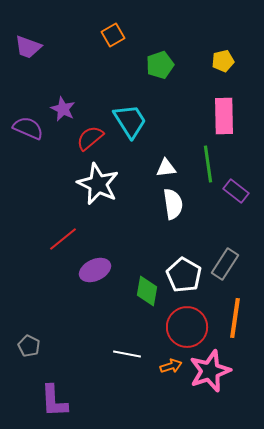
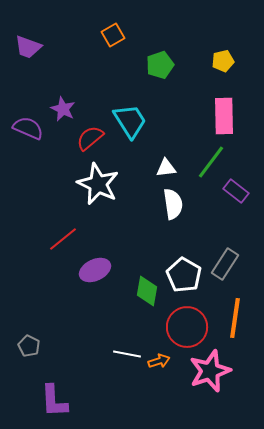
green line: moved 3 px right, 2 px up; rotated 45 degrees clockwise
orange arrow: moved 12 px left, 5 px up
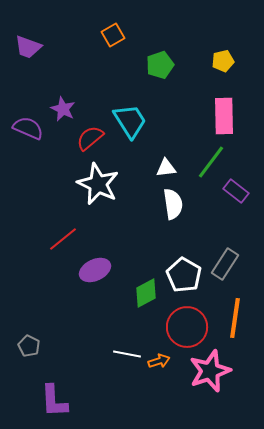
green diamond: moved 1 px left, 2 px down; rotated 52 degrees clockwise
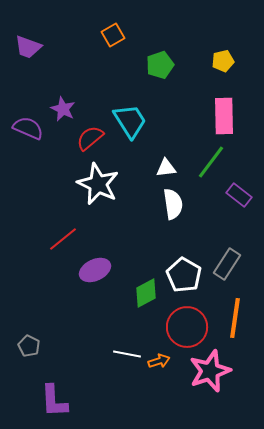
purple rectangle: moved 3 px right, 4 px down
gray rectangle: moved 2 px right
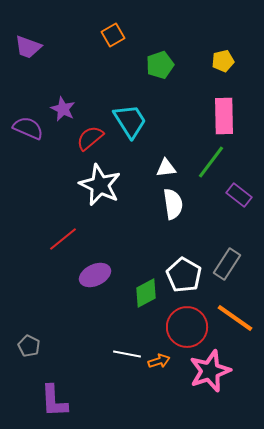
white star: moved 2 px right, 1 px down
purple ellipse: moved 5 px down
orange line: rotated 63 degrees counterclockwise
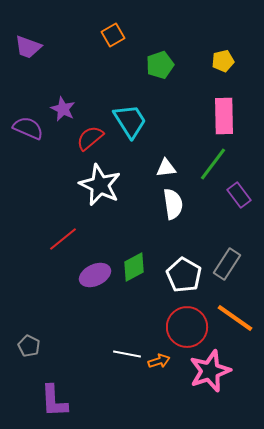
green line: moved 2 px right, 2 px down
purple rectangle: rotated 15 degrees clockwise
green diamond: moved 12 px left, 26 px up
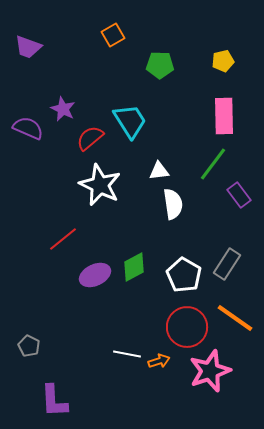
green pentagon: rotated 20 degrees clockwise
white triangle: moved 7 px left, 3 px down
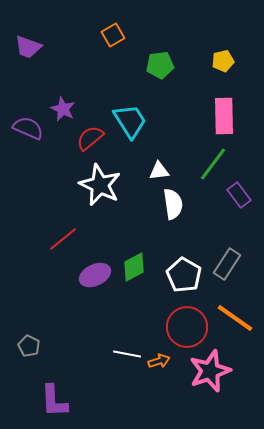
green pentagon: rotated 8 degrees counterclockwise
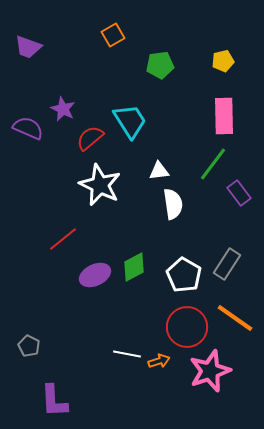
purple rectangle: moved 2 px up
